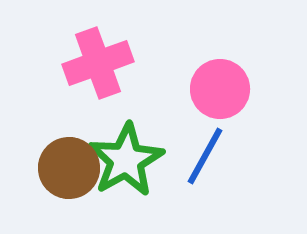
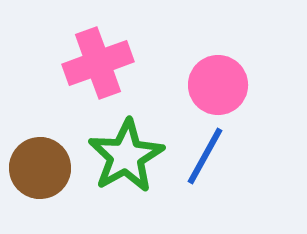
pink circle: moved 2 px left, 4 px up
green star: moved 4 px up
brown circle: moved 29 px left
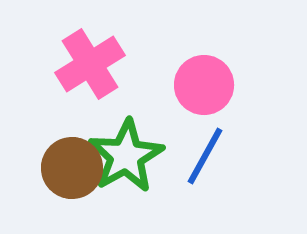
pink cross: moved 8 px left, 1 px down; rotated 12 degrees counterclockwise
pink circle: moved 14 px left
brown circle: moved 32 px right
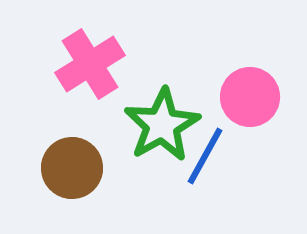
pink circle: moved 46 px right, 12 px down
green star: moved 36 px right, 31 px up
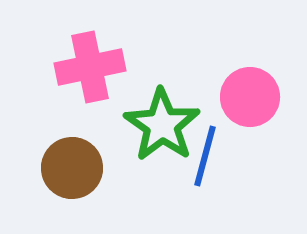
pink cross: moved 3 px down; rotated 20 degrees clockwise
green star: rotated 8 degrees counterclockwise
blue line: rotated 14 degrees counterclockwise
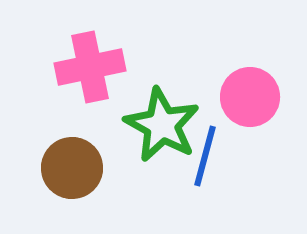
green star: rotated 6 degrees counterclockwise
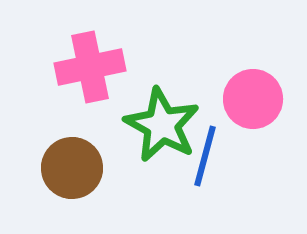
pink circle: moved 3 px right, 2 px down
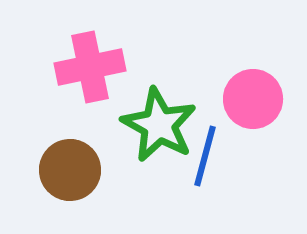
green star: moved 3 px left
brown circle: moved 2 px left, 2 px down
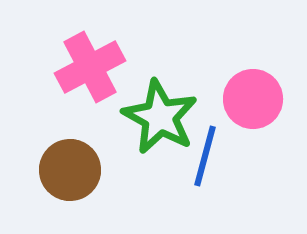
pink cross: rotated 16 degrees counterclockwise
green star: moved 1 px right, 8 px up
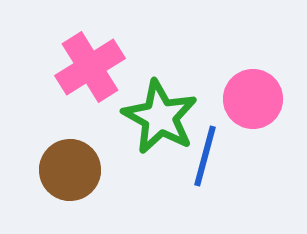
pink cross: rotated 4 degrees counterclockwise
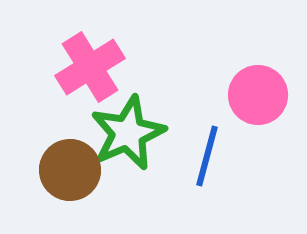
pink circle: moved 5 px right, 4 px up
green star: moved 32 px left, 16 px down; rotated 20 degrees clockwise
blue line: moved 2 px right
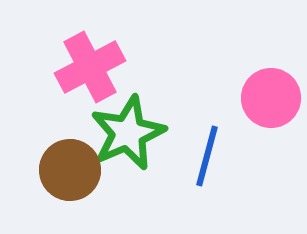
pink cross: rotated 4 degrees clockwise
pink circle: moved 13 px right, 3 px down
